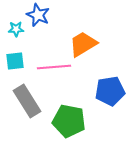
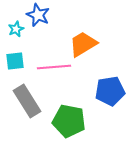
cyan star: rotated 21 degrees counterclockwise
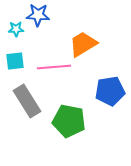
blue star: rotated 20 degrees counterclockwise
cyan star: rotated 21 degrees clockwise
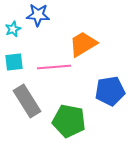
cyan star: moved 3 px left; rotated 21 degrees counterclockwise
cyan square: moved 1 px left, 1 px down
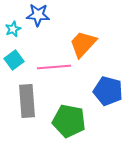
orange trapezoid: rotated 16 degrees counterclockwise
cyan square: moved 2 px up; rotated 30 degrees counterclockwise
blue pentagon: moved 2 px left; rotated 24 degrees clockwise
gray rectangle: rotated 28 degrees clockwise
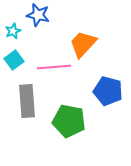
blue star: rotated 10 degrees clockwise
cyan star: moved 2 px down
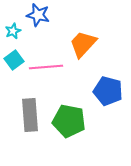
pink line: moved 8 px left
gray rectangle: moved 3 px right, 14 px down
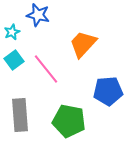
cyan star: moved 1 px left, 1 px down
pink line: moved 2 px down; rotated 56 degrees clockwise
blue pentagon: rotated 20 degrees counterclockwise
gray rectangle: moved 10 px left
